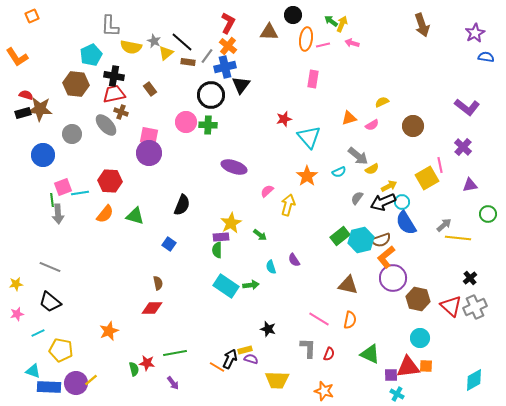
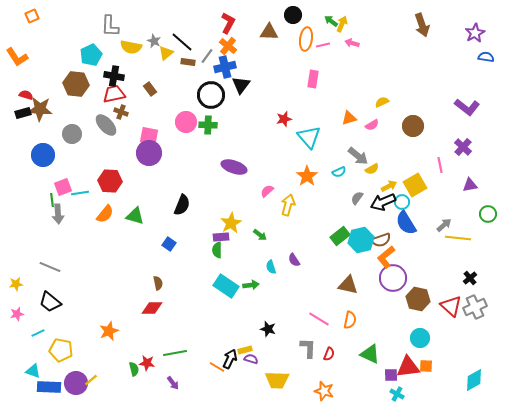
yellow square at (427, 178): moved 12 px left, 7 px down
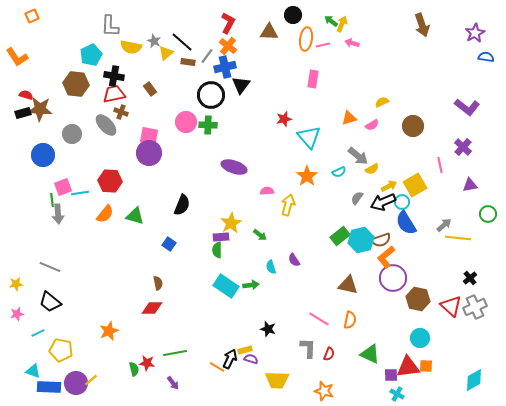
pink semicircle at (267, 191): rotated 40 degrees clockwise
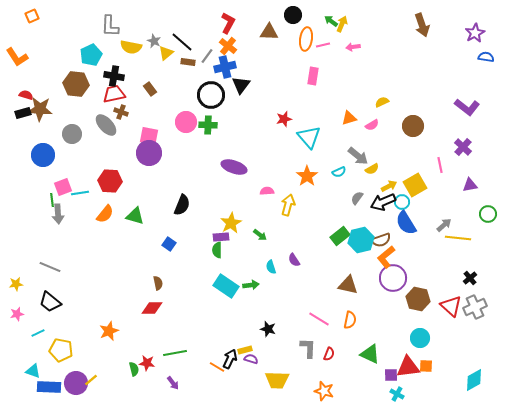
pink arrow at (352, 43): moved 1 px right, 4 px down; rotated 24 degrees counterclockwise
pink rectangle at (313, 79): moved 3 px up
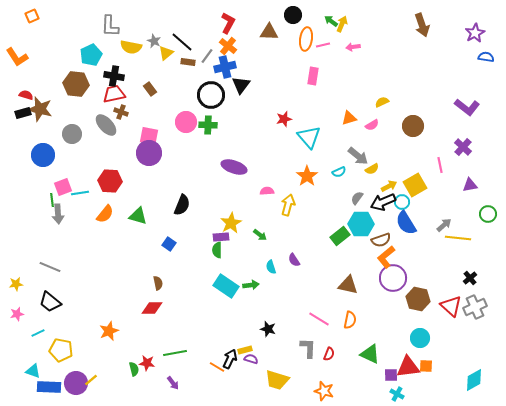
brown star at (40, 109): rotated 10 degrees clockwise
green triangle at (135, 216): moved 3 px right
cyan hexagon at (361, 240): moved 16 px up; rotated 15 degrees clockwise
yellow trapezoid at (277, 380): rotated 15 degrees clockwise
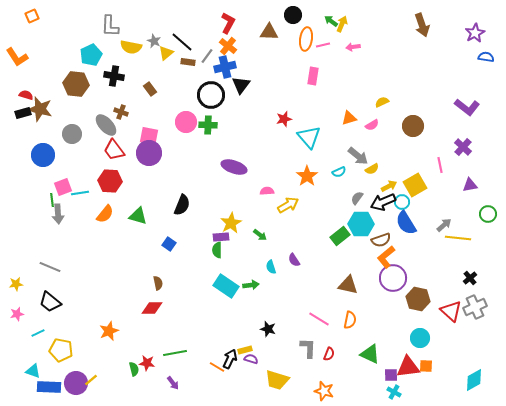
red trapezoid at (114, 94): moved 56 px down; rotated 115 degrees counterclockwise
yellow arrow at (288, 205): rotated 45 degrees clockwise
red triangle at (451, 306): moved 5 px down
cyan cross at (397, 394): moved 3 px left, 2 px up
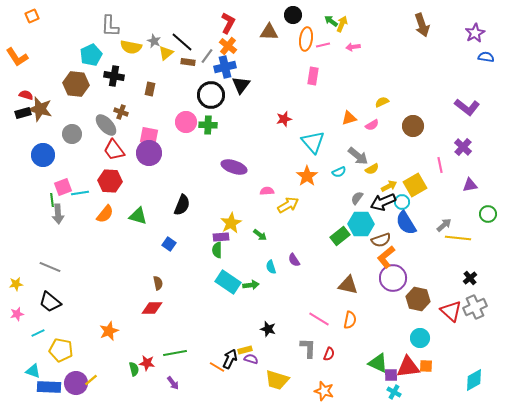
brown rectangle at (150, 89): rotated 48 degrees clockwise
cyan triangle at (309, 137): moved 4 px right, 5 px down
cyan rectangle at (226, 286): moved 2 px right, 4 px up
green triangle at (370, 354): moved 8 px right, 9 px down
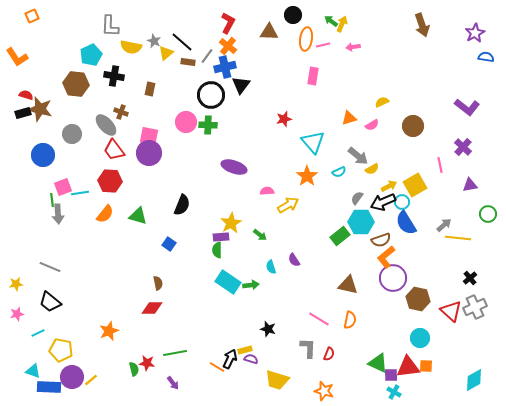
cyan hexagon at (361, 224): moved 2 px up
purple circle at (76, 383): moved 4 px left, 6 px up
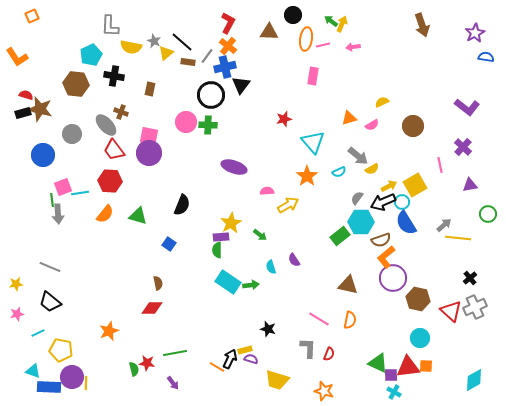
yellow line at (91, 380): moved 5 px left, 3 px down; rotated 48 degrees counterclockwise
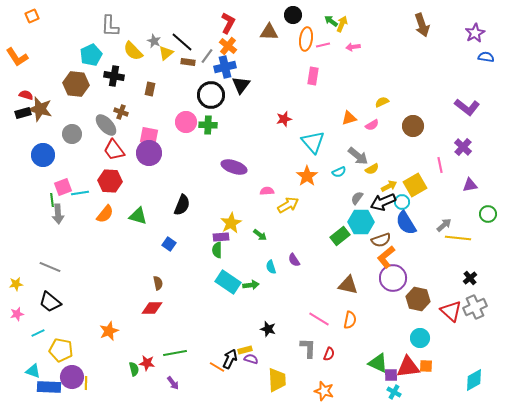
yellow semicircle at (131, 47): moved 2 px right, 4 px down; rotated 35 degrees clockwise
yellow trapezoid at (277, 380): rotated 110 degrees counterclockwise
